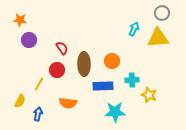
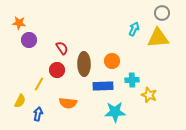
orange star: moved 1 px left, 3 px down
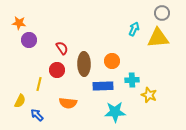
yellow line: rotated 16 degrees counterclockwise
blue arrow: moved 1 px left, 1 px down; rotated 56 degrees counterclockwise
